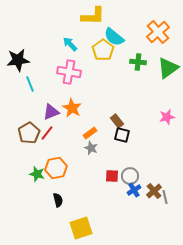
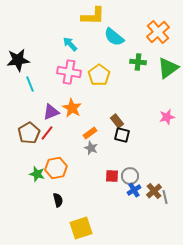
yellow pentagon: moved 4 px left, 25 px down
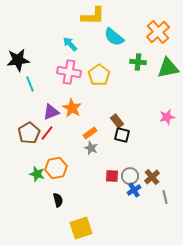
green triangle: rotated 25 degrees clockwise
brown cross: moved 2 px left, 14 px up
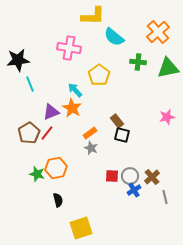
cyan arrow: moved 5 px right, 46 px down
pink cross: moved 24 px up
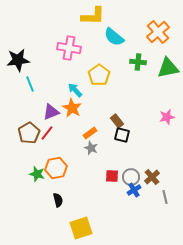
gray circle: moved 1 px right, 1 px down
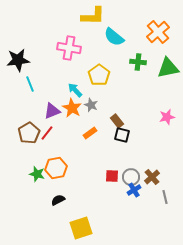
purple triangle: moved 1 px right, 1 px up
gray star: moved 43 px up
black semicircle: rotated 104 degrees counterclockwise
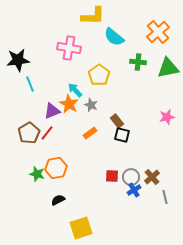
orange star: moved 3 px left, 4 px up
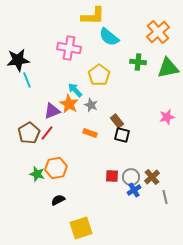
cyan semicircle: moved 5 px left
cyan line: moved 3 px left, 4 px up
orange rectangle: rotated 56 degrees clockwise
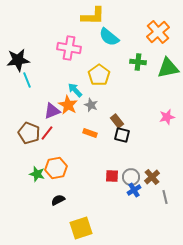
orange star: moved 1 px left, 1 px down
brown pentagon: rotated 20 degrees counterclockwise
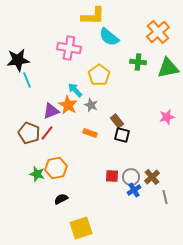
purple triangle: moved 1 px left
black semicircle: moved 3 px right, 1 px up
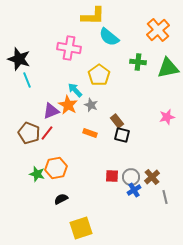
orange cross: moved 2 px up
black star: moved 1 px right, 1 px up; rotated 25 degrees clockwise
